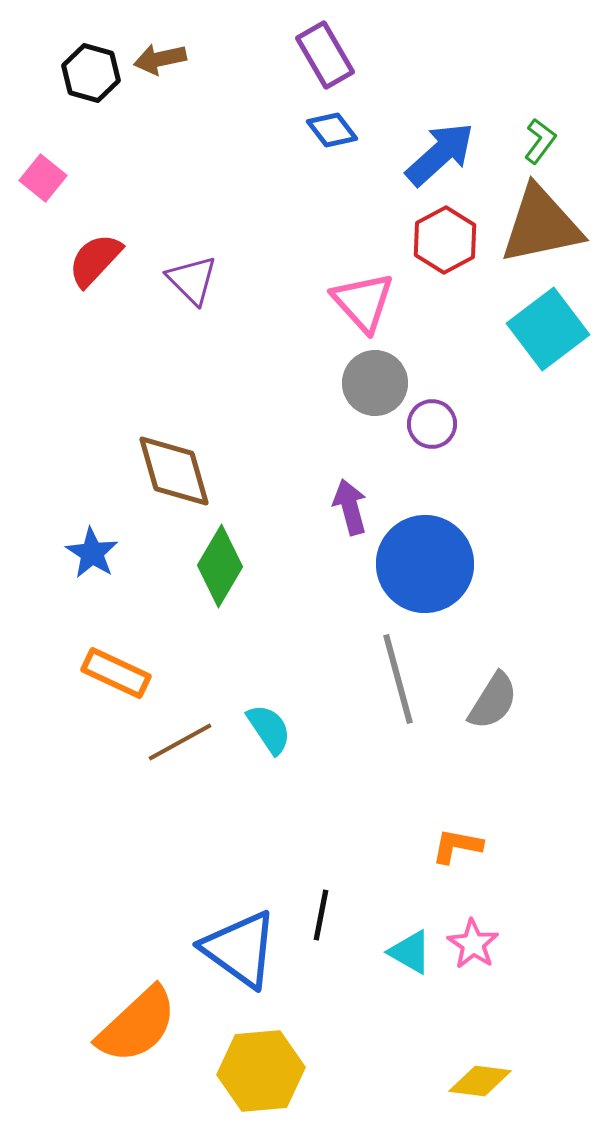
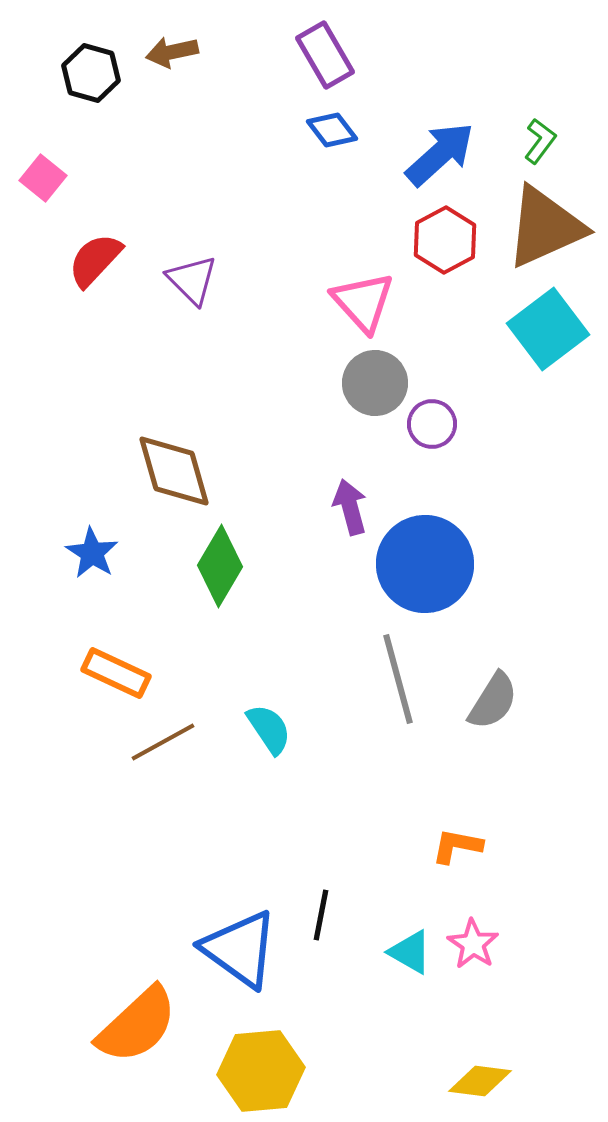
brown arrow: moved 12 px right, 7 px up
brown triangle: moved 4 px right, 2 px down; rotated 12 degrees counterclockwise
brown line: moved 17 px left
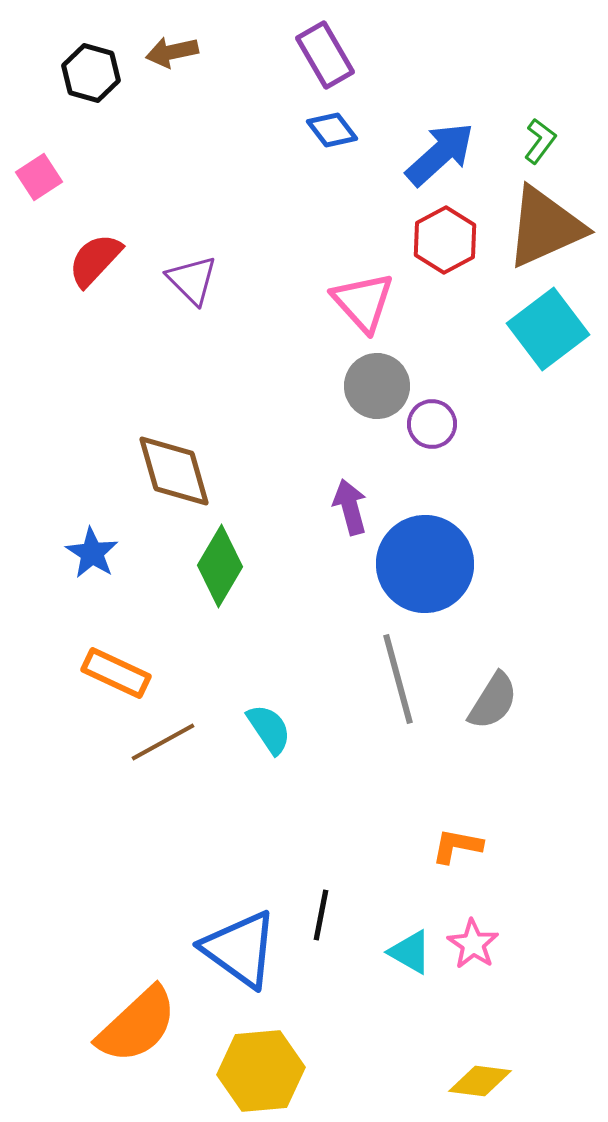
pink square: moved 4 px left, 1 px up; rotated 18 degrees clockwise
gray circle: moved 2 px right, 3 px down
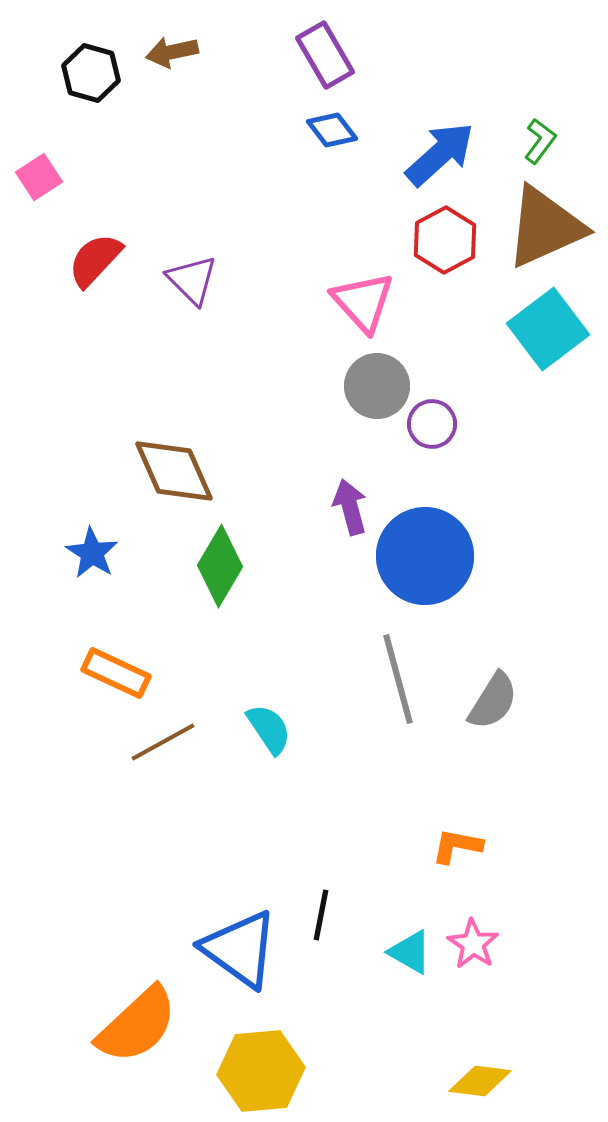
brown diamond: rotated 8 degrees counterclockwise
blue circle: moved 8 px up
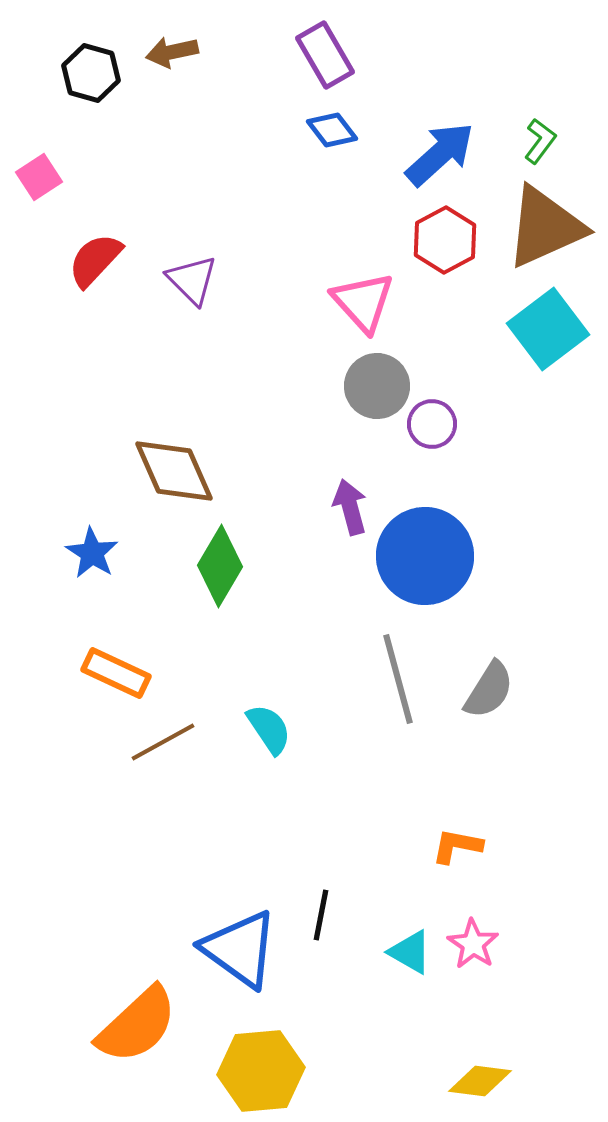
gray semicircle: moved 4 px left, 11 px up
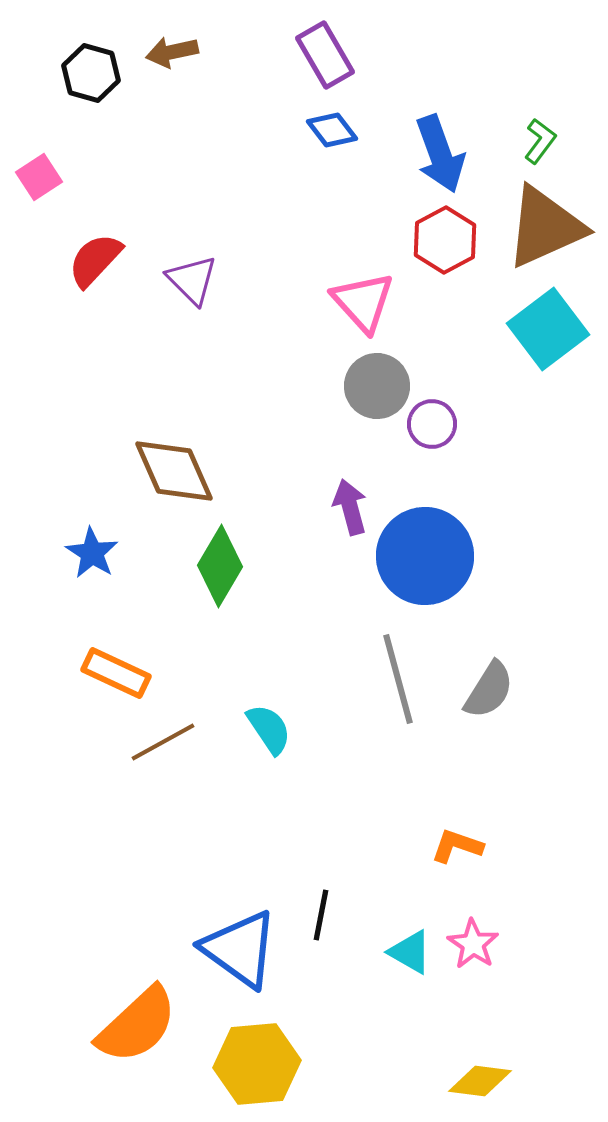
blue arrow: rotated 112 degrees clockwise
orange L-shape: rotated 8 degrees clockwise
yellow hexagon: moved 4 px left, 7 px up
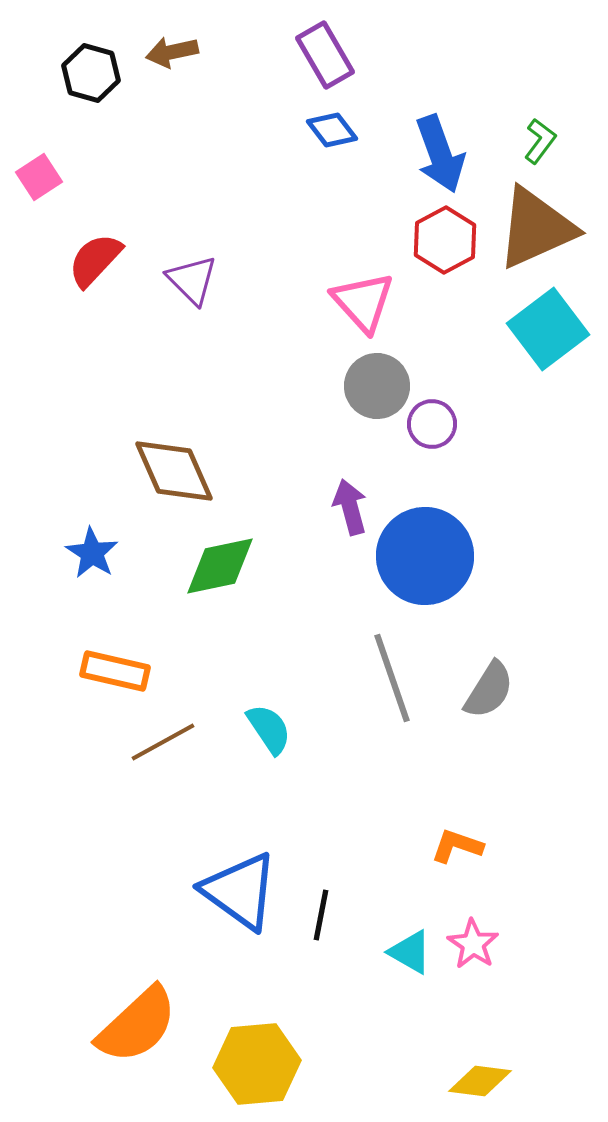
brown triangle: moved 9 px left, 1 px down
green diamond: rotated 48 degrees clockwise
orange rectangle: moved 1 px left, 2 px up; rotated 12 degrees counterclockwise
gray line: moved 6 px left, 1 px up; rotated 4 degrees counterclockwise
blue triangle: moved 58 px up
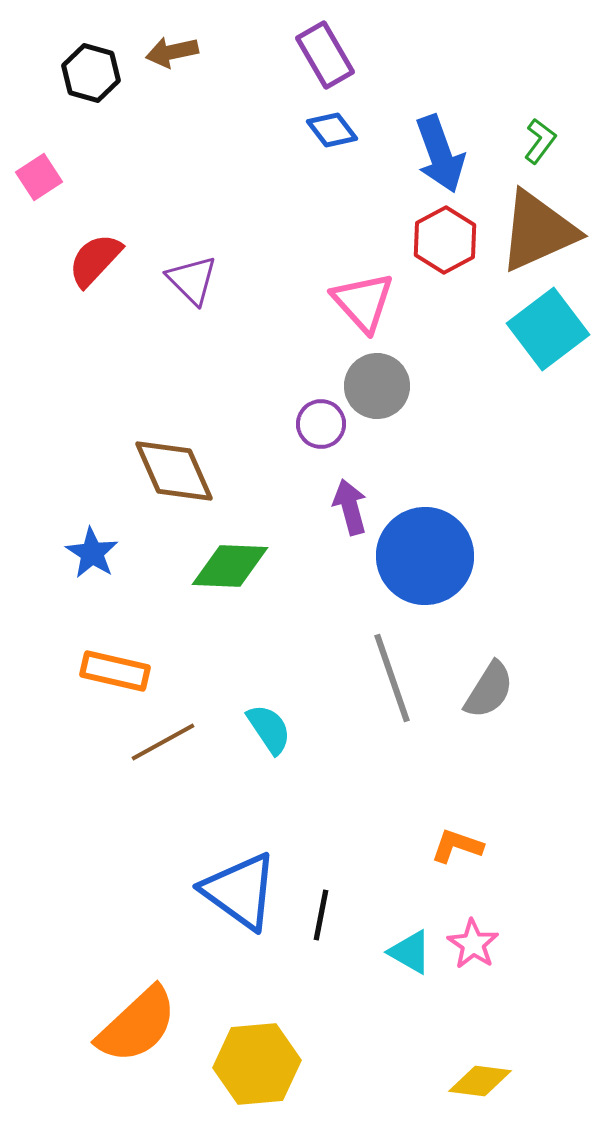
brown triangle: moved 2 px right, 3 px down
purple circle: moved 111 px left
green diamond: moved 10 px right; rotated 14 degrees clockwise
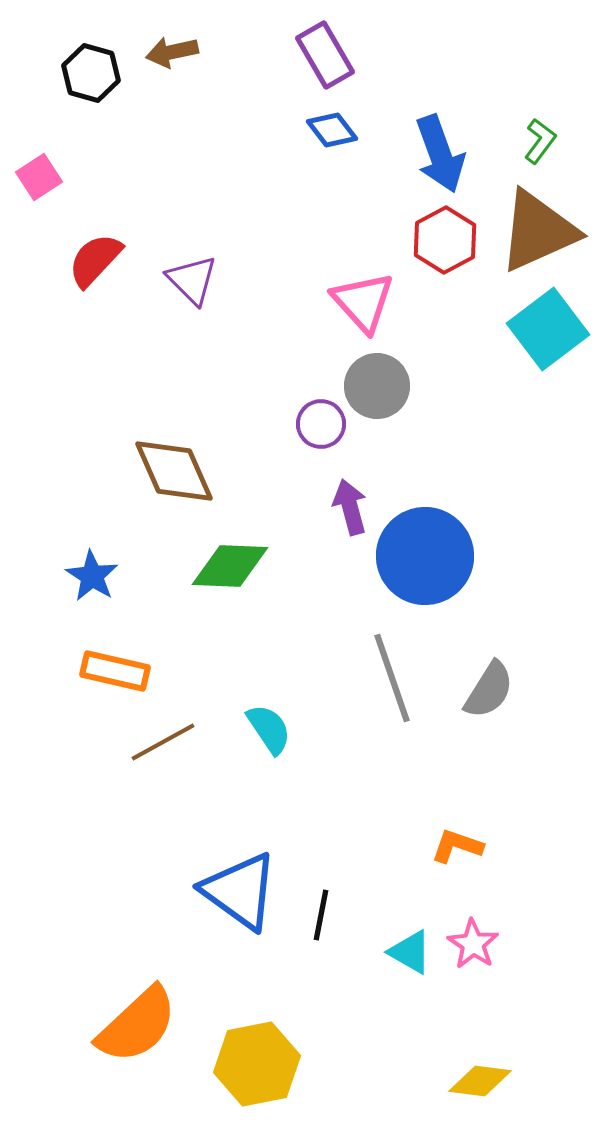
blue star: moved 23 px down
yellow hexagon: rotated 6 degrees counterclockwise
